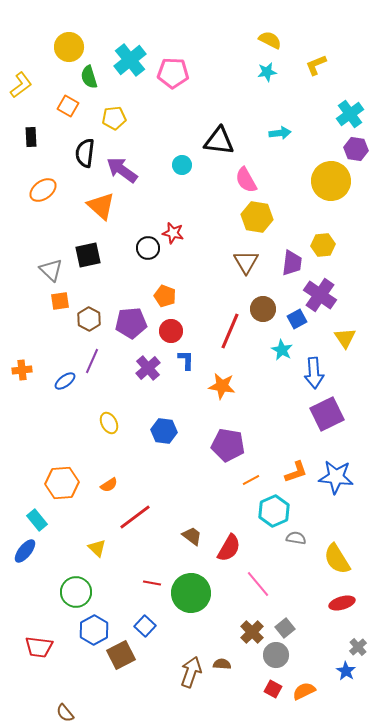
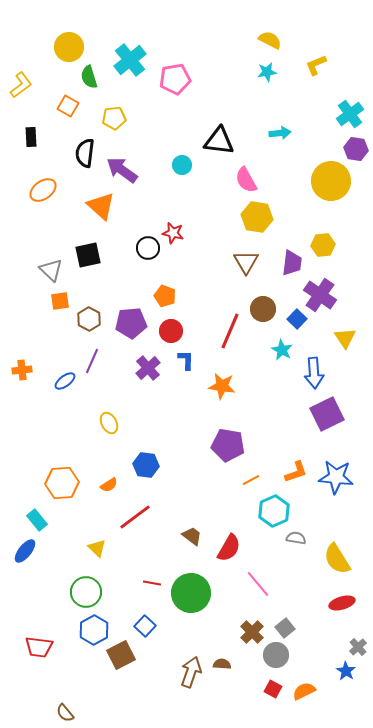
pink pentagon at (173, 73): moved 2 px right, 6 px down; rotated 12 degrees counterclockwise
blue square at (297, 319): rotated 18 degrees counterclockwise
blue hexagon at (164, 431): moved 18 px left, 34 px down
green circle at (76, 592): moved 10 px right
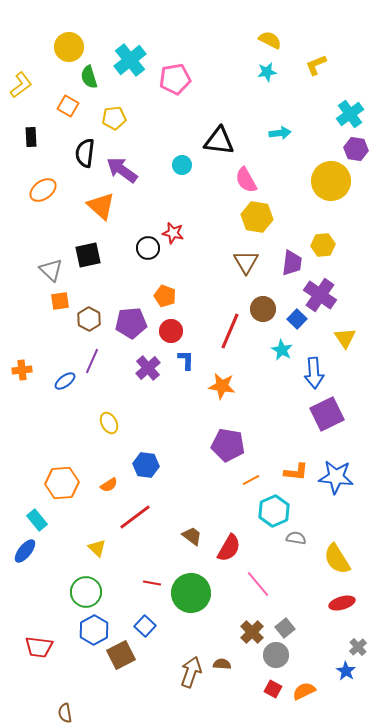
orange L-shape at (296, 472): rotated 25 degrees clockwise
brown semicircle at (65, 713): rotated 30 degrees clockwise
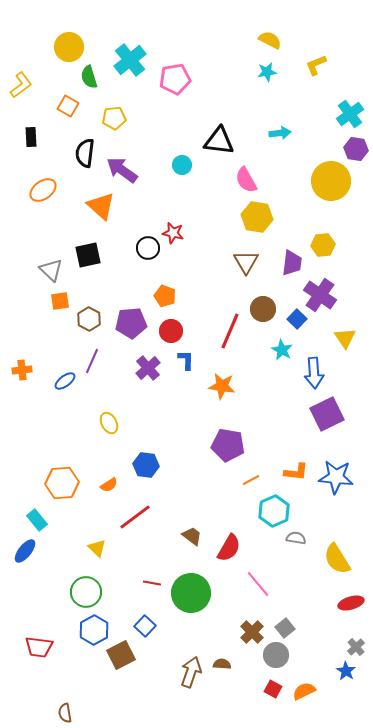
red ellipse at (342, 603): moved 9 px right
gray cross at (358, 647): moved 2 px left
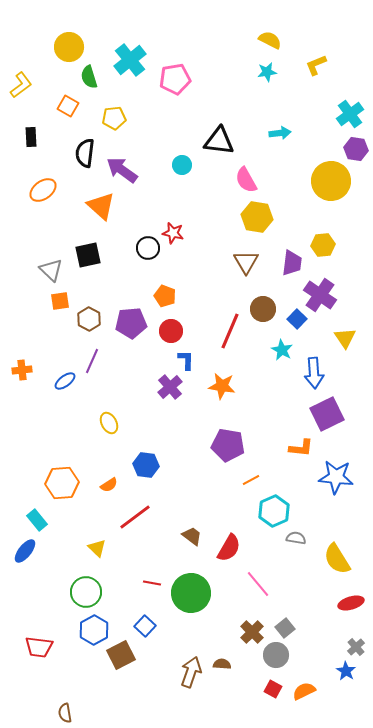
purple cross at (148, 368): moved 22 px right, 19 px down
orange L-shape at (296, 472): moved 5 px right, 24 px up
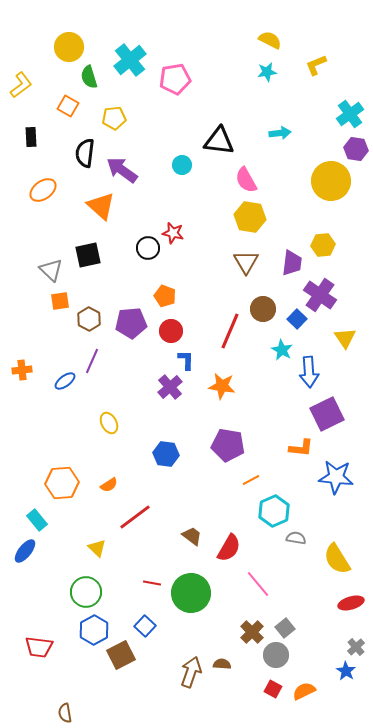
yellow hexagon at (257, 217): moved 7 px left
blue arrow at (314, 373): moved 5 px left, 1 px up
blue hexagon at (146, 465): moved 20 px right, 11 px up
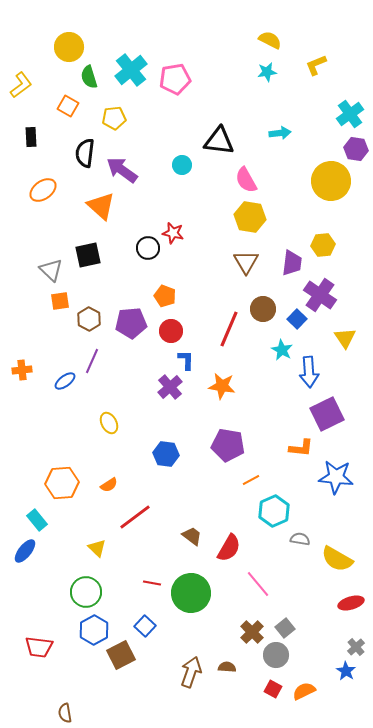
cyan cross at (130, 60): moved 1 px right, 10 px down
red line at (230, 331): moved 1 px left, 2 px up
gray semicircle at (296, 538): moved 4 px right, 1 px down
yellow semicircle at (337, 559): rotated 28 degrees counterclockwise
brown semicircle at (222, 664): moved 5 px right, 3 px down
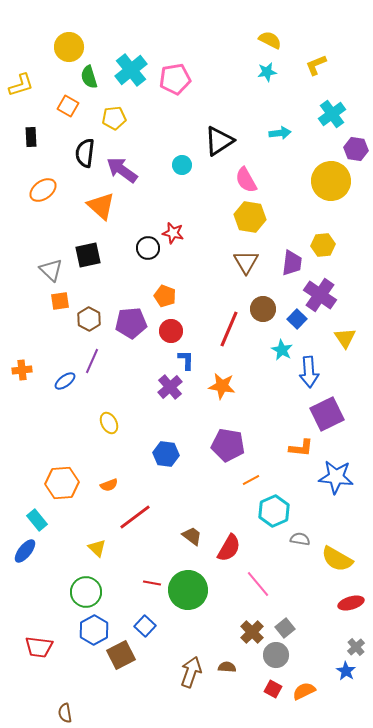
yellow L-shape at (21, 85): rotated 20 degrees clockwise
cyan cross at (350, 114): moved 18 px left
black triangle at (219, 141): rotated 40 degrees counterclockwise
orange semicircle at (109, 485): rotated 12 degrees clockwise
green circle at (191, 593): moved 3 px left, 3 px up
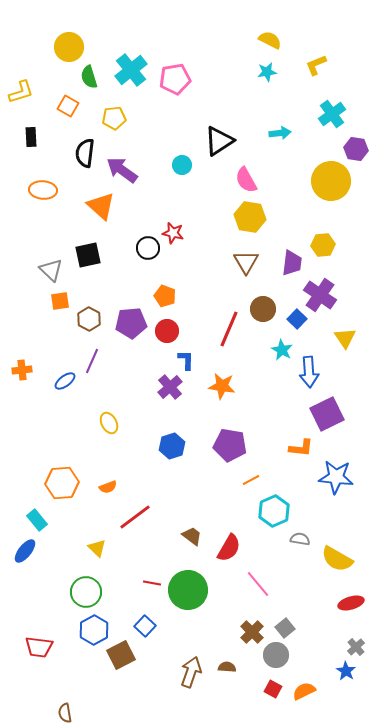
yellow L-shape at (21, 85): moved 7 px down
orange ellipse at (43, 190): rotated 40 degrees clockwise
red circle at (171, 331): moved 4 px left
purple pentagon at (228, 445): moved 2 px right
blue hexagon at (166, 454): moved 6 px right, 8 px up; rotated 25 degrees counterclockwise
orange semicircle at (109, 485): moved 1 px left, 2 px down
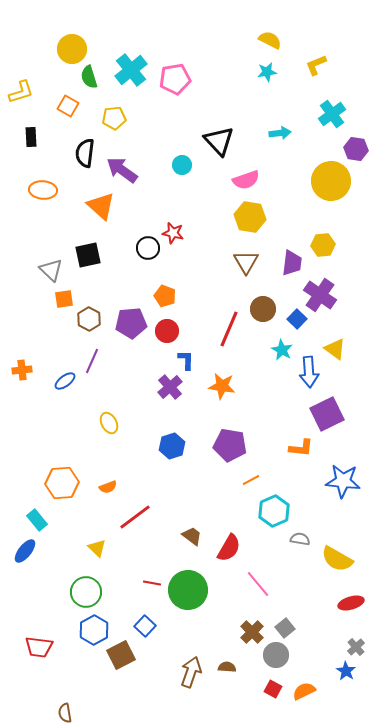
yellow circle at (69, 47): moved 3 px right, 2 px down
black triangle at (219, 141): rotated 40 degrees counterclockwise
pink semicircle at (246, 180): rotated 80 degrees counterclockwise
orange square at (60, 301): moved 4 px right, 2 px up
yellow triangle at (345, 338): moved 10 px left, 11 px down; rotated 20 degrees counterclockwise
blue star at (336, 477): moved 7 px right, 4 px down
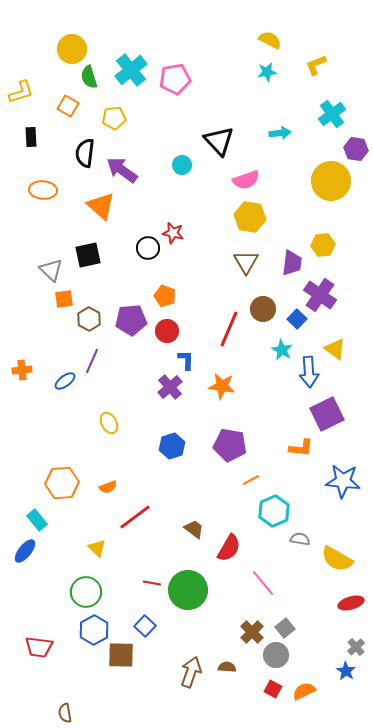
purple pentagon at (131, 323): moved 3 px up
brown trapezoid at (192, 536): moved 2 px right, 7 px up
pink line at (258, 584): moved 5 px right, 1 px up
brown square at (121, 655): rotated 28 degrees clockwise
